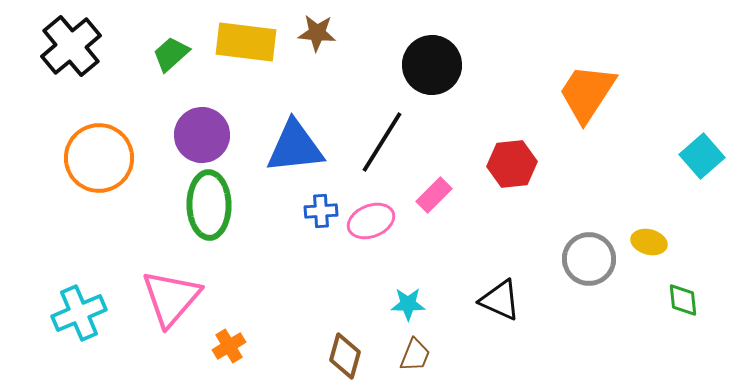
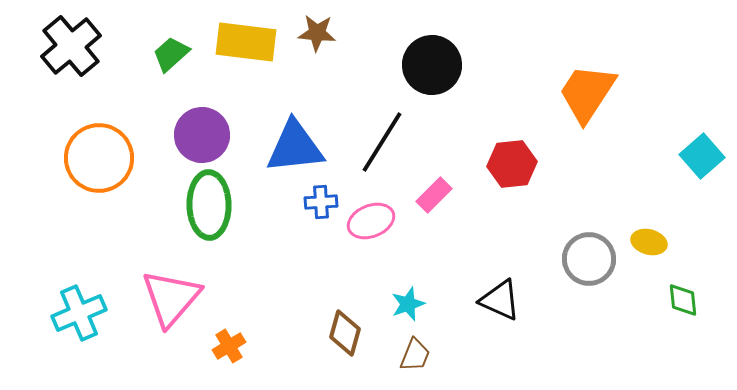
blue cross: moved 9 px up
cyan star: rotated 20 degrees counterclockwise
brown diamond: moved 23 px up
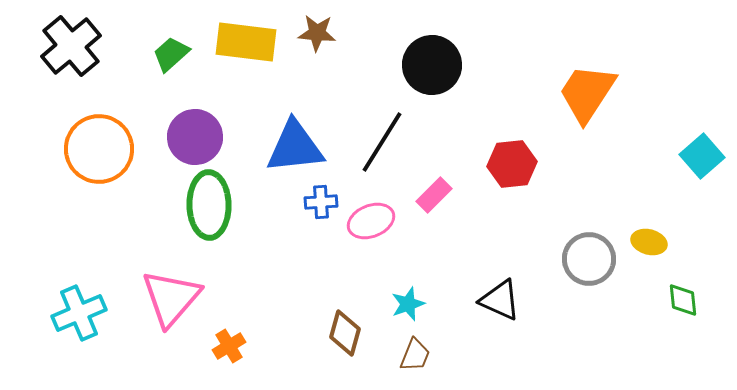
purple circle: moved 7 px left, 2 px down
orange circle: moved 9 px up
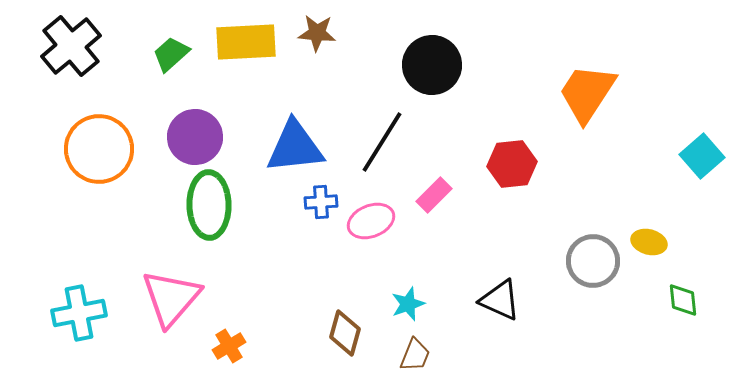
yellow rectangle: rotated 10 degrees counterclockwise
gray circle: moved 4 px right, 2 px down
cyan cross: rotated 12 degrees clockwise
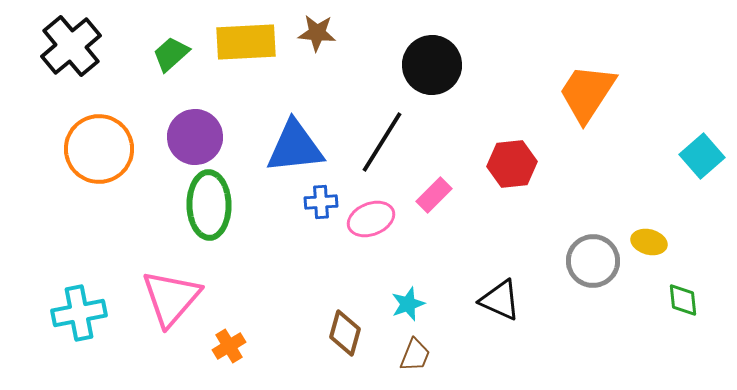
pink ellipse: moved 2 px up
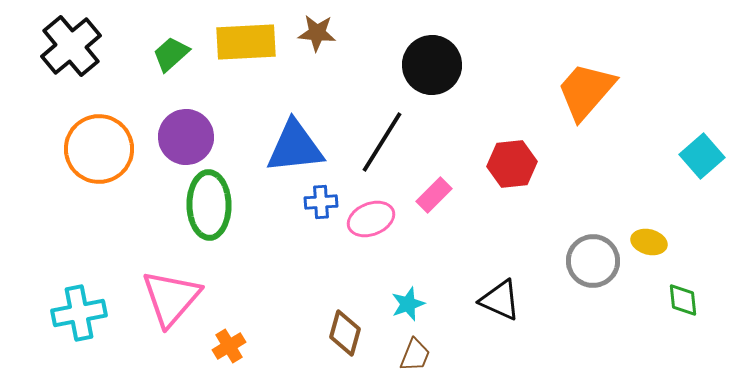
orange trapezoid: moved 1 px left, 2 px up; rotated 8 degrees clockwise
purple circle: moved 9 px left
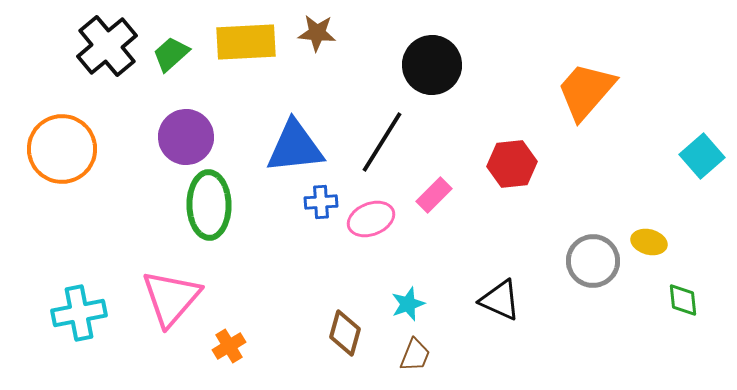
black cross: moved 36 px right
orange circle: moved 37 px left
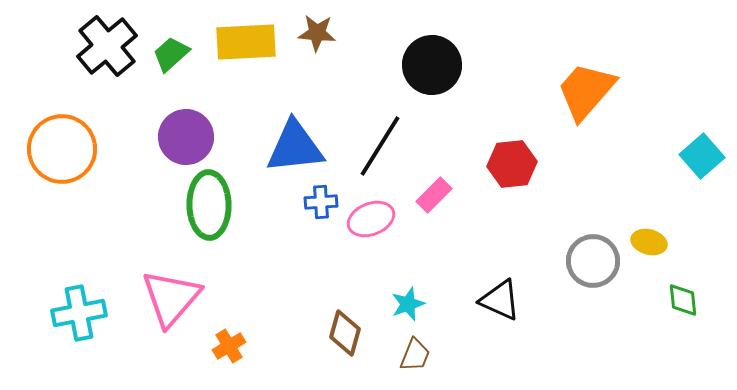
black line: moved 2 px left, 4 px down
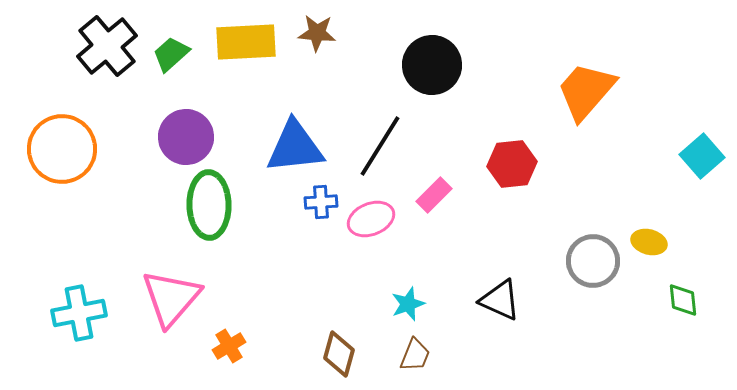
brown diamond: moved 6 px left, 21 px down
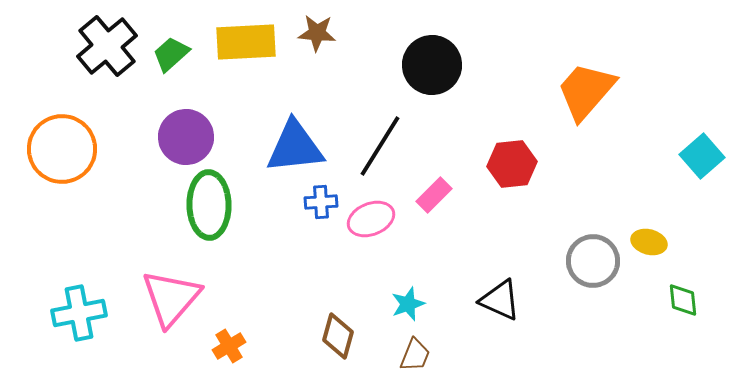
brown diamond: moved 1 px left, 18 px up
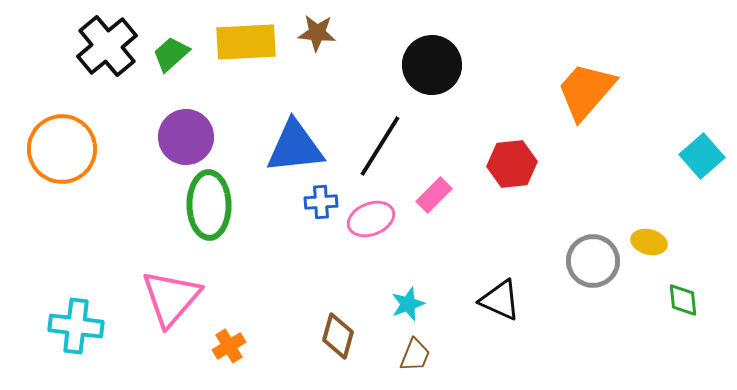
cyan cross: moved 3 px left, 13 px down; rotated 18 degrees clockwise
